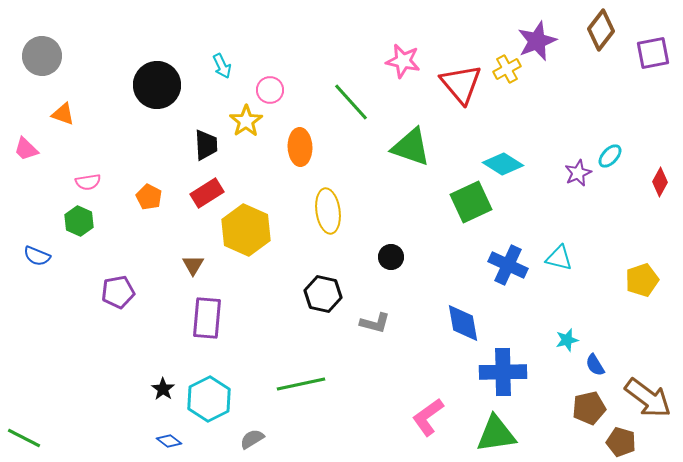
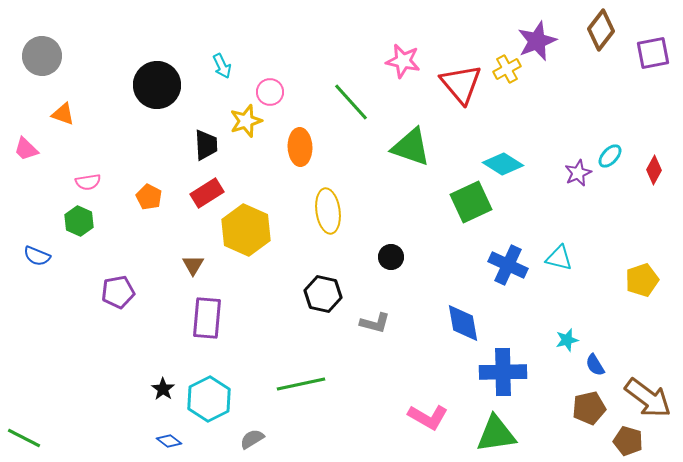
pink circle at (270, 90): moved 2 px down
yellow star at (246, 121): rotated 16 degrees clockwise
red diamond at (660, 182): moved 6 px left, 12 px up
pink L-shape at (428, 417): rotated 114 degrees counterclockwise
brown pentagon at (621, 442): moved 7 px right, 1 px up
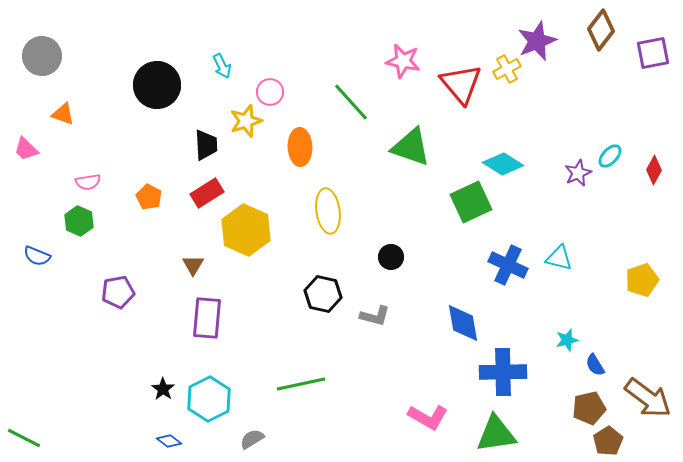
gray L-shape at (375, 323): moved 7 px up
brown pentagon at (628, 441): moved 20 px left; rotated 24 degrees clockwise
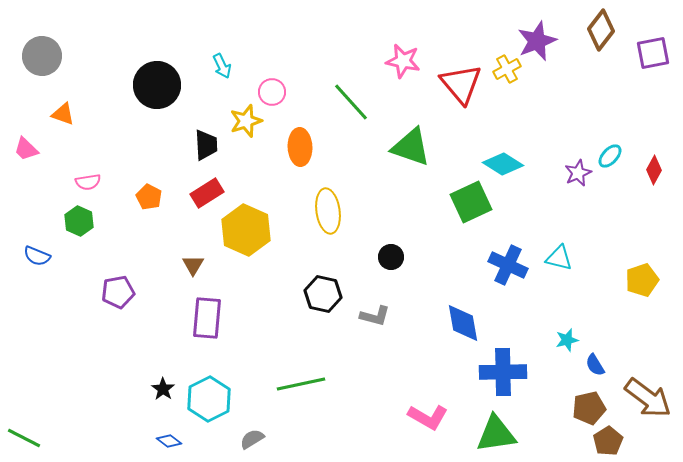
pink circle at (270, 92): moved 2 px right
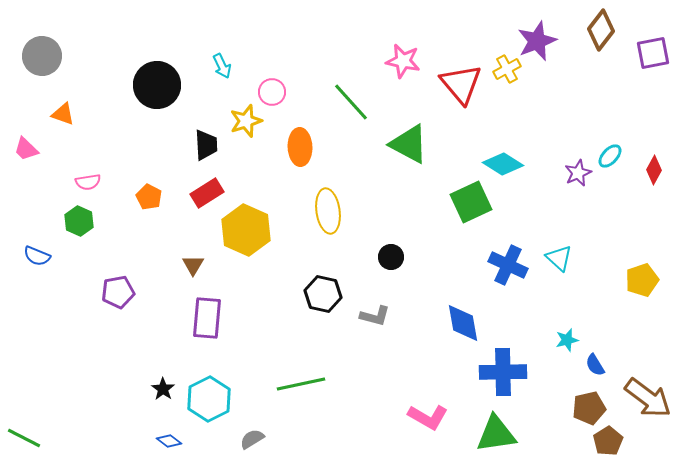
green triangle at (411, 147): moved 2 px left, 3 px up; rotated 9 degrees clockwise
cyan triangle at (559, 258): rotated 28 degrees clockwise
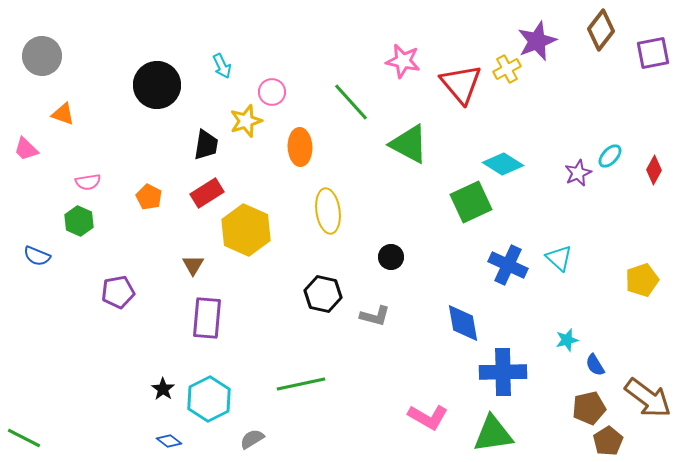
black trapezoid at (206, 145): rotated 12 degrees clockwise
green triangle at (496, 434): moved 3 px left
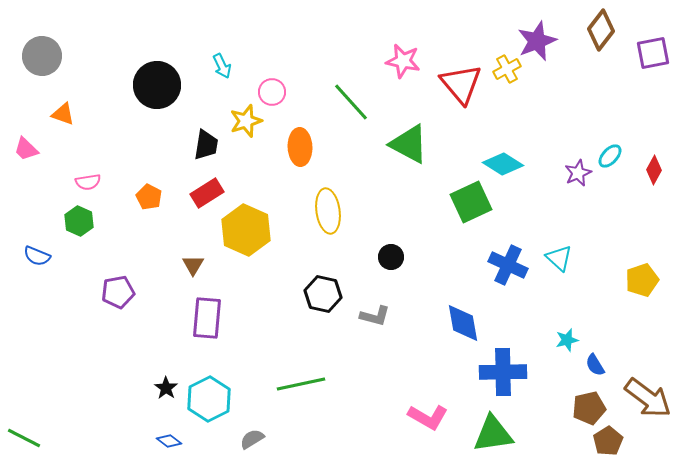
black star at (163, 389): moved 3 px right, 1 px up
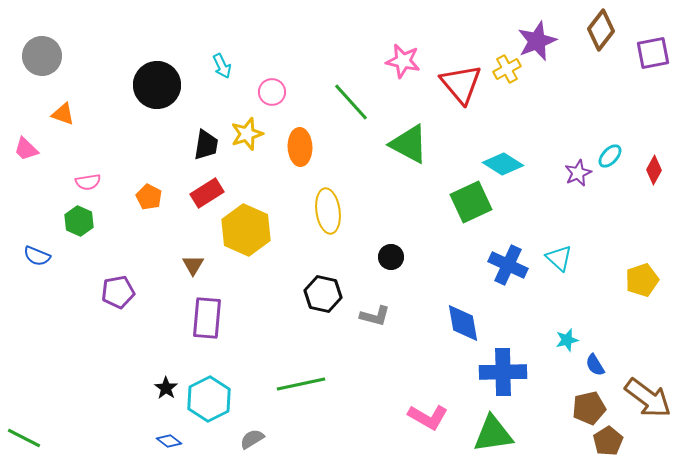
yellow star at (246, 121): moved 1 px right, 13 px down
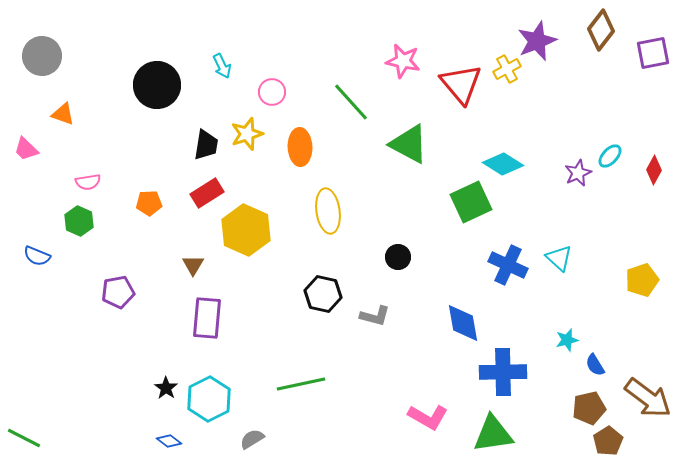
orange pentagon at (149, 197): moved 6 px down; rotated 30 degrees counterclockwise
black circle at (391, 257): moved 7 px right
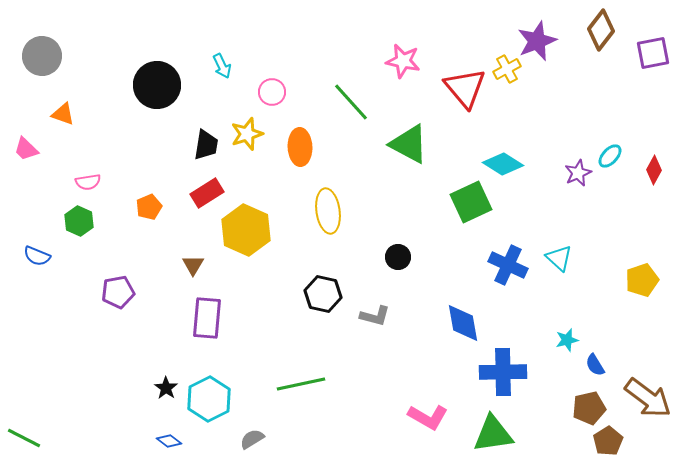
red triangle at (461, 84): moved 4 px right, 4 px down
orange pentagon at (149, 203): moved 4 px down; rotated 20 degrees counterclockwise
